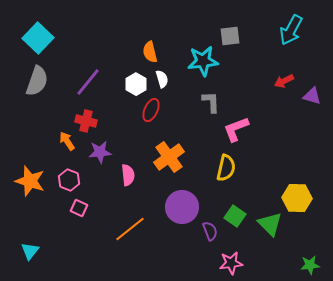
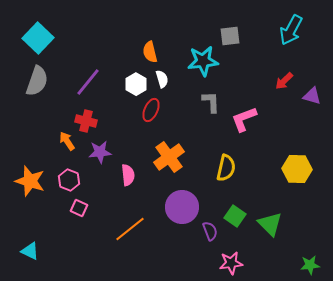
red arrow: rotated 18 degrees counterclockwise
pink L-shape: moved 8 px right, 10 px up
yellow hexagon: moved 29 px up
cyan triangle: rotated 42 degrees counterclockwise
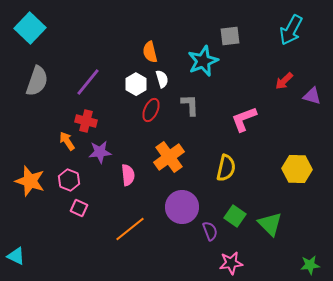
cyan square: moved 8 px left, 10 px up
cyan star: rotated 16 degrees counterclockwise
gray L-shape: moved 21 px left, 3 px down
cyan triangle: moved 14 px left, 5 px down
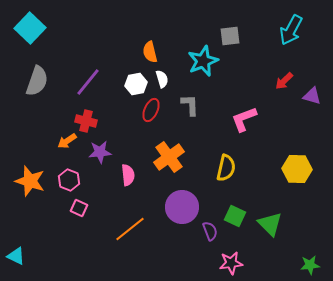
white hexagon: rotated 20 degrees clockwise
orange arrow: rotated 90 degrees counterclockwise
green square: rotated 10 degrees counterclockwise
